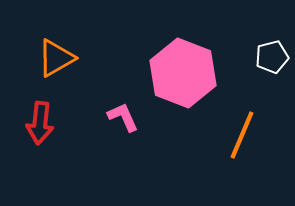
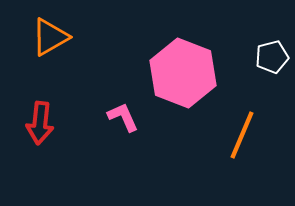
orange triangle: moved 6 px left, 21 px up
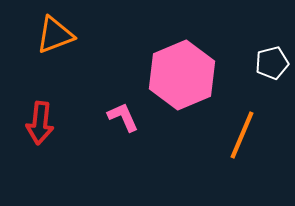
orange triangle: moved 5 px right, 2 px up; rotated 9 degrees clockwise
white pentagon: moved 6 px down
pink hexagon: moved 1 px left, 2 px down; rotated 16 degrees clockwise
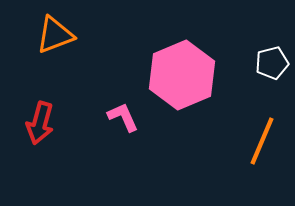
red arrow: rotated 9 degrees clockwise
orange line: moved 20 px right, 6 px down
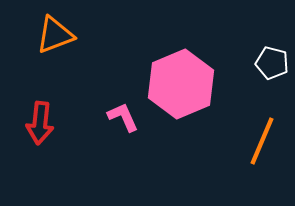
white pentagon: rotated 28 degrees clockwise
pink hexagon: moved 1 px left, 9 px down
red arrow: rotated 9 degrees counterclockwise
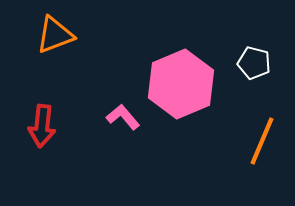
white pentagon: moved 18 px left
pink L-shape: rotated 16 degrees counterclockwise
red arrow: moved 2 px right, 3 px down
